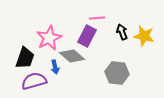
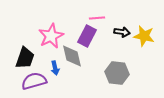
black arrow: rotated 119 degrees clockwise
pink star: moved 2 px right, 2 px up
gray diamond: rotated 35 degrees clockwise
blue arrow: moved 1 px down
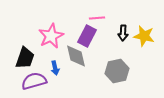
black arrow: moved 1 px right, 1 px down; rotated 84 degrees clockwise
gray diamond: moved 4 px right
gray hexagon: moved 2 px up; rotated 20 degrees counterclockwise
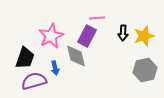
yellow star: rotated 30 degrees counterclockwise
gray hexagon: moved 28 px right, 1 px up
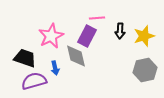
black arrow: moved 3 px left, 2 px up
black trapezoid: rotated 90 degrees counterclockwise
